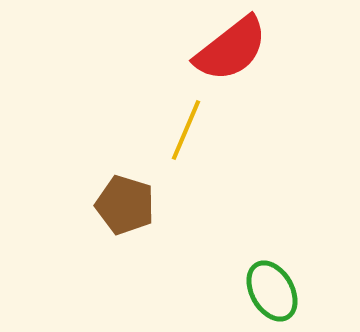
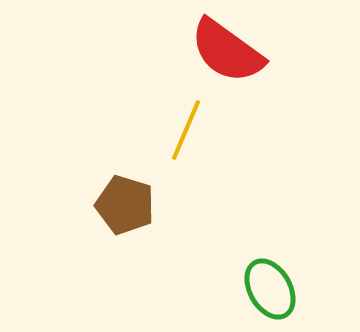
red semicircle: moved 4 px left, 2 px down; rotated 74 degrees clockwise
green ellipse: moved 2 px left, 2 px up
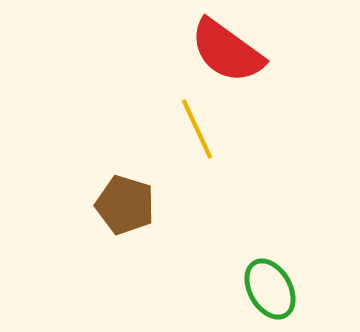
yellow line: moved 11 px right, 1 px up; rotated 48 degrees counterclockwise
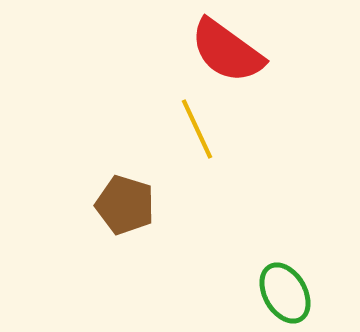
green ellipse: moved 15 px right, 4 px down
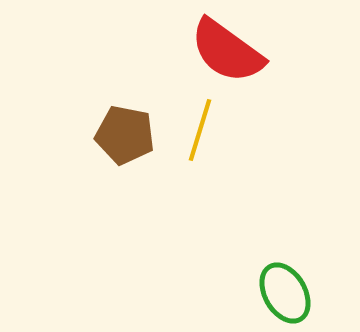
yellow line: moved 3 px right, 1 px down; rotated 42 degrees clockwise
brown pentagon: moved 70 px up; rotated 6 degrees counterclockwise
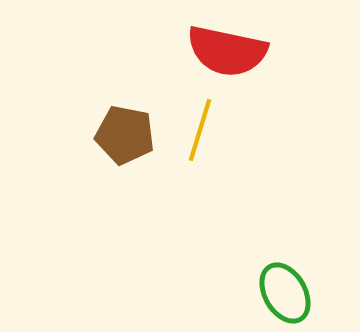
red semicircle: rotated 24 degrees counterclockwise
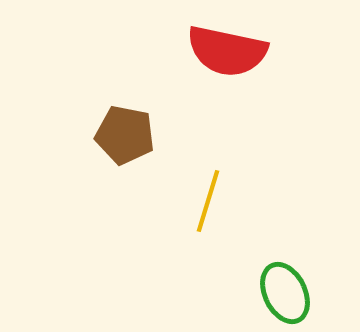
yellow line: moved 8 px right, 71 px down
green ellipse: rotated 4 degrees clockwise
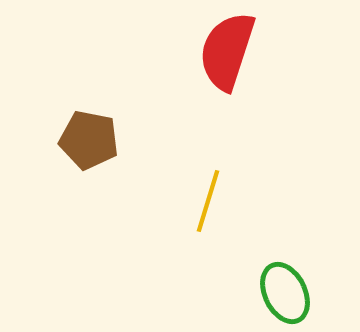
red semicircle: rotated 96 degrees clockwise
brown pentagon: moved 36 px left, 5 px down
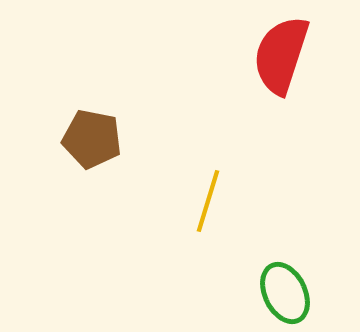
red semicircle: moved 54 px right, 4 px down
brown pentagon: moved 3 px right, 1 px up
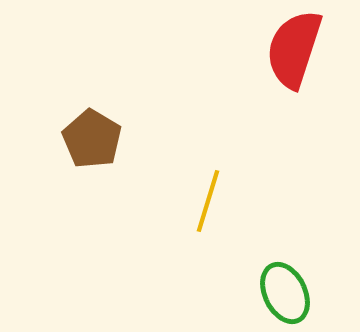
red semicircle: moved 13 px right, 6 px up
brown pentagon: rotated 20 degrees clockwise
